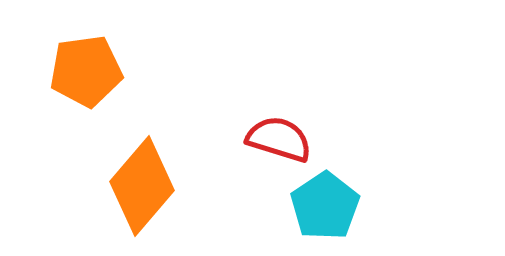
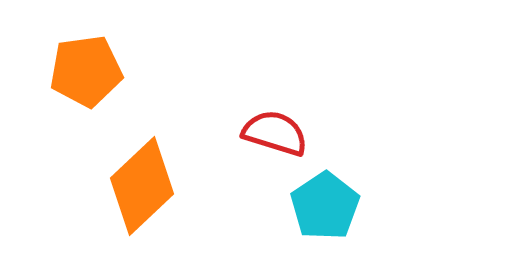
red semicircle: moved 4 px left, 6 px up
orange diamond: rotated 6 degrees clockwise
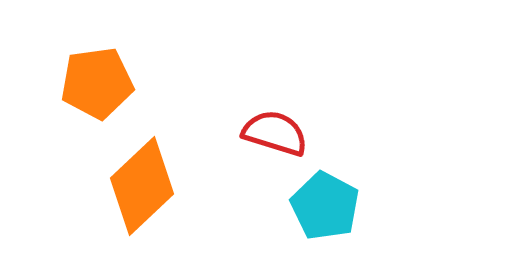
orange pentagon: moved 11 px right, 12 px down
cyan pentagon: rotated 10 degrees counterclockwise
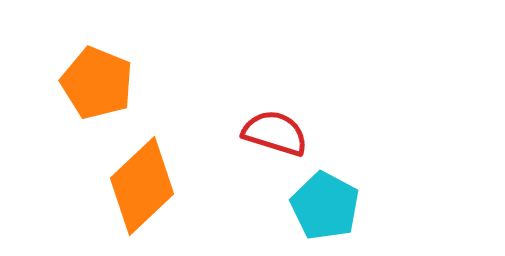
orange pentagon: rotated 30 degrees clockwise
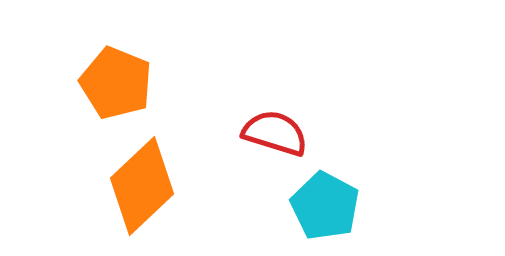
orange pentagon: moved 19 px right
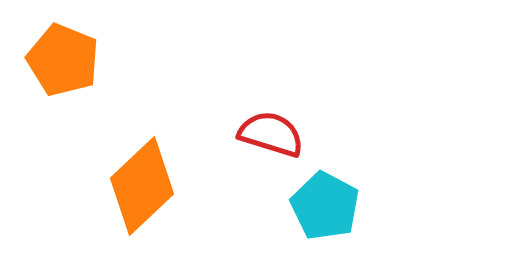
orange pentagon: moved 53 px left, 23 px up
red semicircle: moved 4 px left, 1 px down
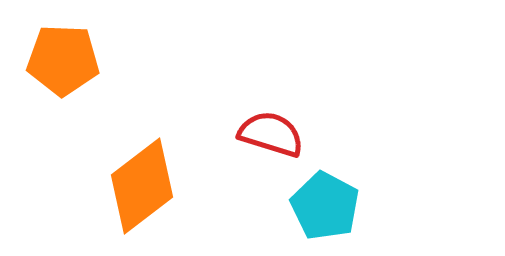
orange pentagon: rotated 20 degrees counterclockwise
orange diamond: rotated 6 degrees clockwise
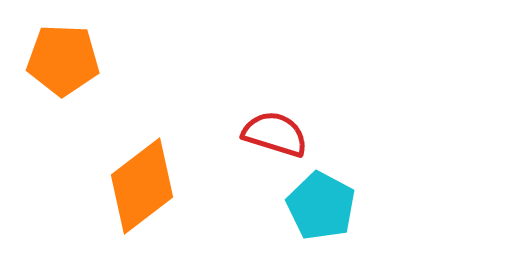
red semicircle: moved 4 px right
cyan pentagon: moved 4 px left
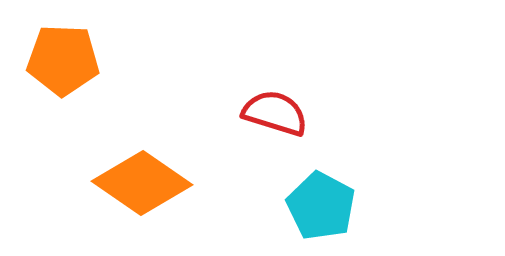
red semicircle: moved 21 px up
orange diamond: moved 3 px up; rotated 72 degrees clockwise
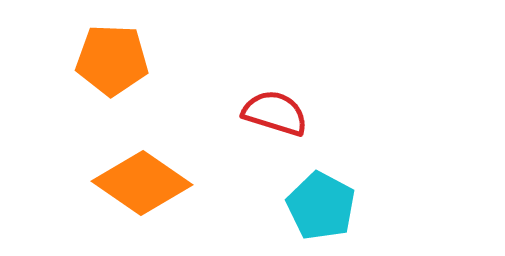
orange pentagon: moved 49 px right
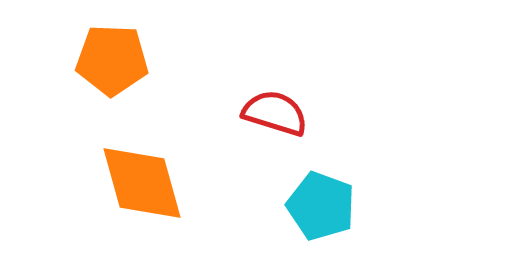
orange diamond: rotated 40 degrees clockwise
cyan pentagon: rotated 8 degrees counterclockwise
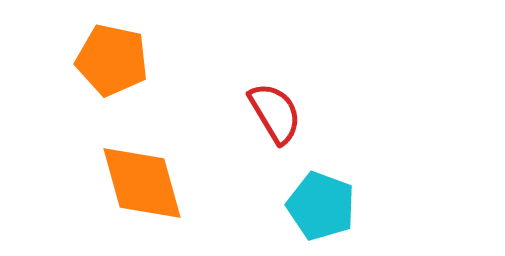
orange pentagon: rotated 10 degrees clockwise
red semicircle: rotated 42 degrees clockwise
